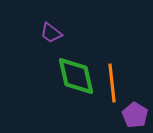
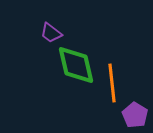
green diamond: moved 11 px up
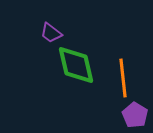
orange line: moved 11 px right, 5 px up
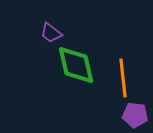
purple pentagon: rotated 25 degrees counterclockwise
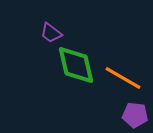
orange line: rotated 54 degrees counterclockwise
